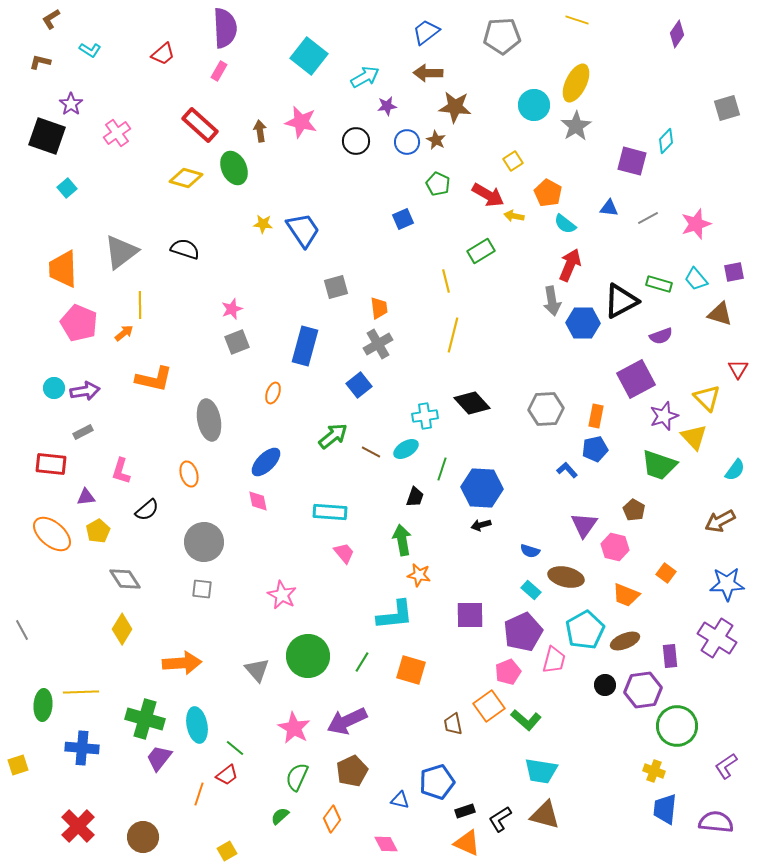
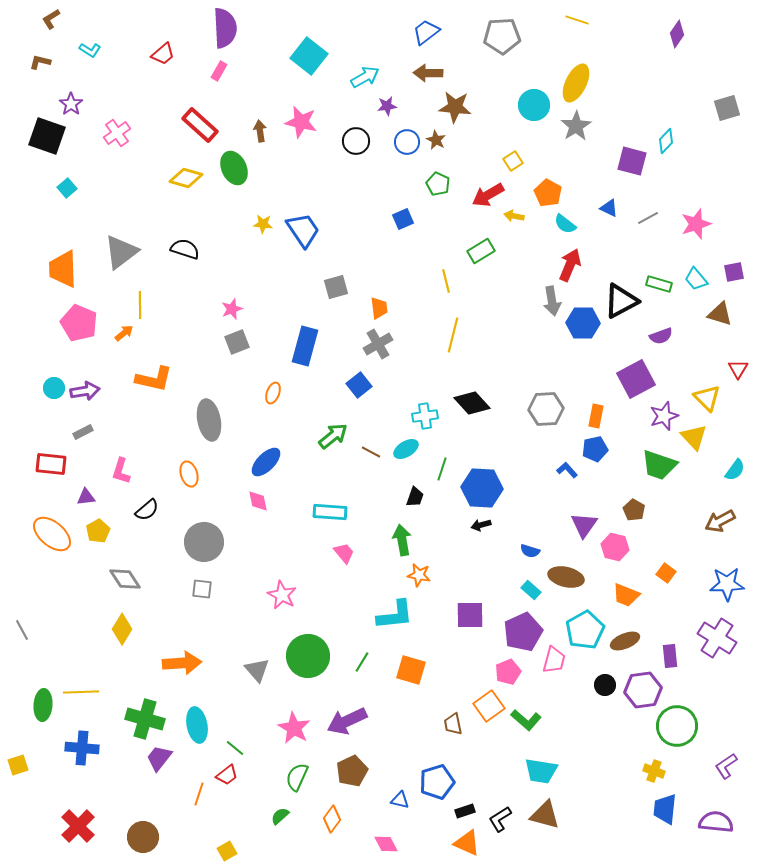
red arrow at (488, 195): rotated 120 degrees clockwise
blue triangle at (609, 208): rotated 18 degrees clockwise
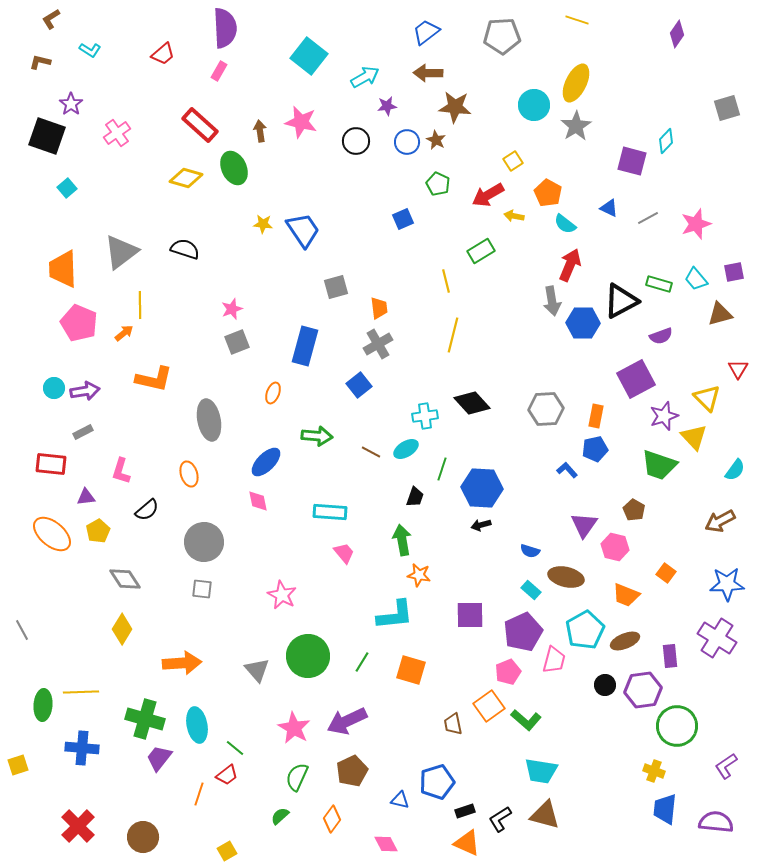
brown triangle at (720, 314): rotated 32 degrees counterclockwise
green arrow at (333, 436): moved 16 px left; rotated 44 degrees clockwise
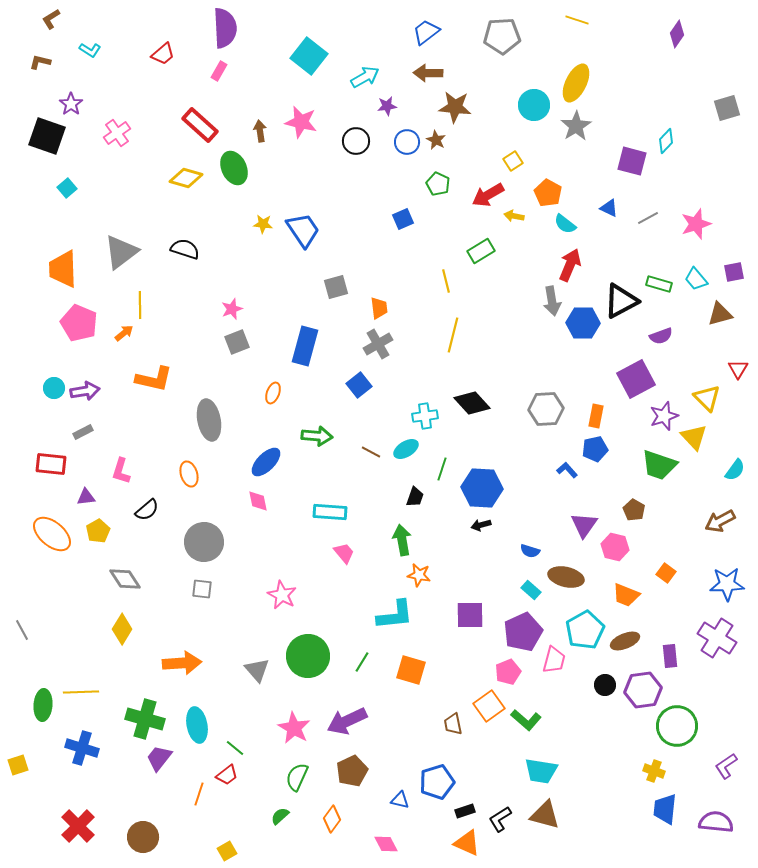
blue cross at (82, 748): rotated 12 degrees clockwise
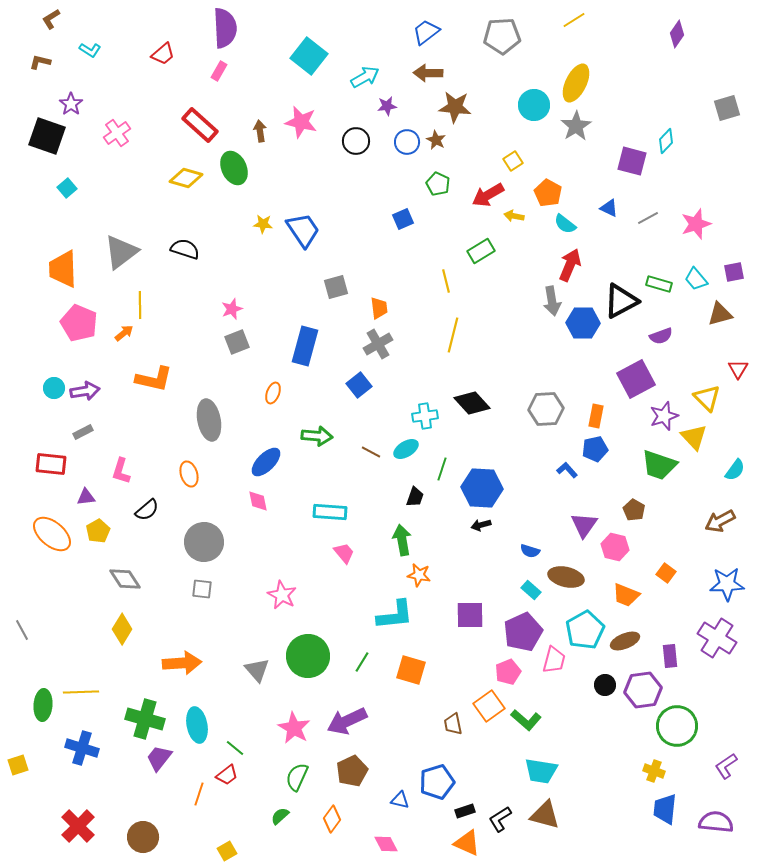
yellow line at (577, 20): moved 3 px left; rotated 50 degrees counterclockwise
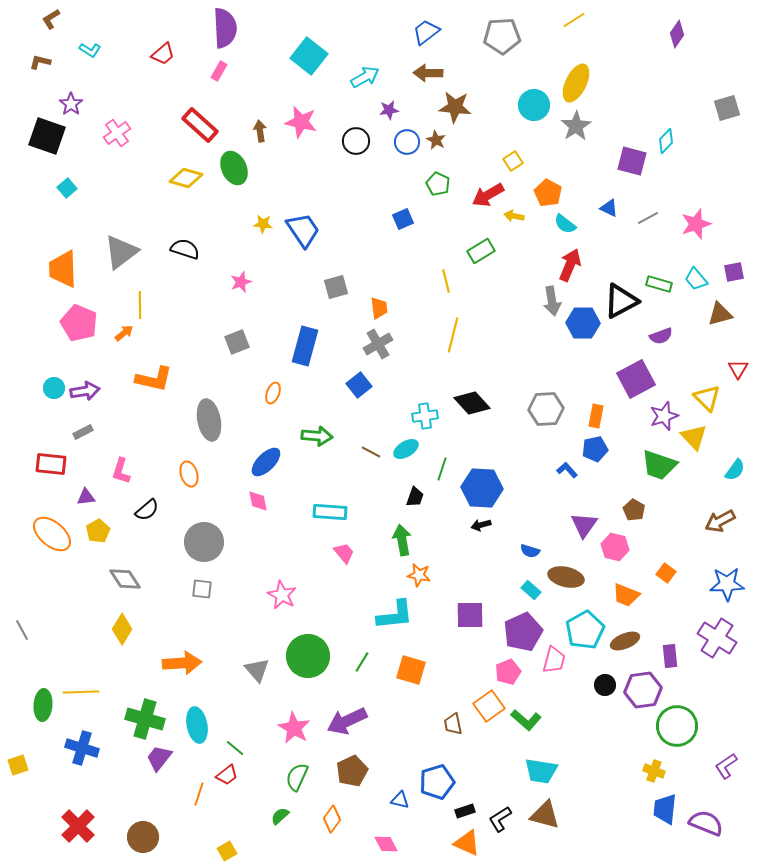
purple star at (387, 106): moved 2 px right, 4 px down
pink star at (232, 309): moved 9 px right, 27 px up
purple semicircle at (716, 822): moved 10 px left, 1 px down; rotated 16 degrees clockwise
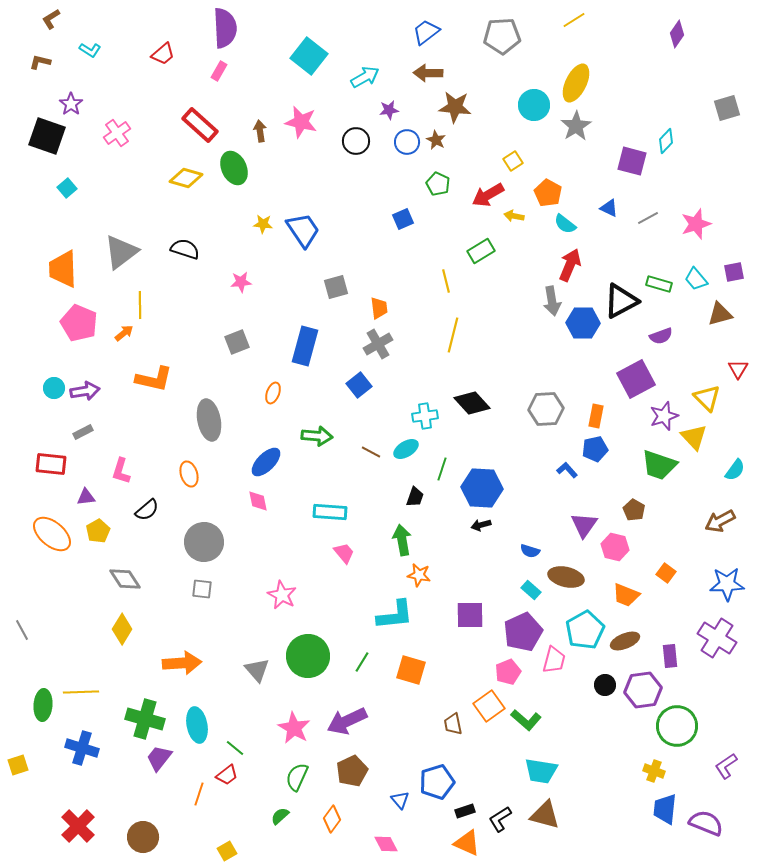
pink star at (241, 282): rotated 15 degrees clockwise
blue triangle at (400, 800): rotated 36 degrees clockwise
